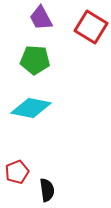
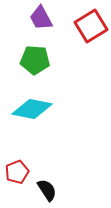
red square: moved 1 px up; rotated 28 degrees clockwise
cyan diamond: moved 1 px right, 1 px down
black semicircle: rotated 25 degrees counterclockwise
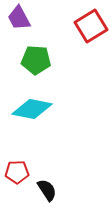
purple trapezoid: moved 22 px left
green pentagon: moved 1 px right
red pentagon: rotated 20 degrees clockwise
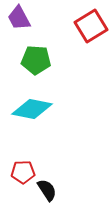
red pentagon: moved 6 px right
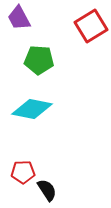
green pentagon: moved 3 px right
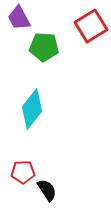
green pentagon: moved 5 px right, 13 px up
cyan diamond: rotated 63 degrees counterclockwise
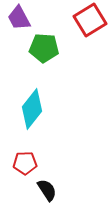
red square: moved 1 px left, 6 px up
green pentagon: moved 1 px down
red pentagon: moved 2 px right, 9 px up
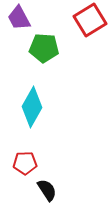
cyan diamond: moved 2 px up; rotated 9 degrees counterclockwise
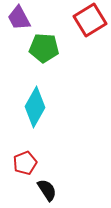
cyan diamond: moved 3 px right
red pentagon: rotated 20 degrees counterclockwise
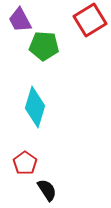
purple trapezoid: moved 1 px right, 2 px down
green pentagon: moved 2 px up
cyan diamond: rotated 12 degrees counterclockwise
red pentagon: rotated 15 degrees counterclockwise
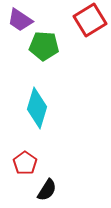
purple trapezoid: rotated 28 degrees counterclockwise
cyan diamond: moved 2 px right, 1 px down
black semicircle: rotated 65 degrees clockwise
